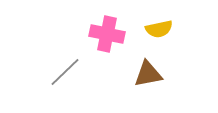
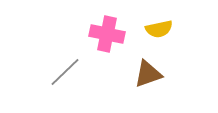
brown triangle: rotated 8 degrees counterclockwise
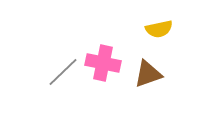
pink cross: moved 4 px left, 29 px down
gray line: moved 2 px left
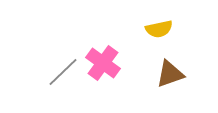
pink cross: rotated 24 degrees clockwise
brown triangle: moved 22 px right
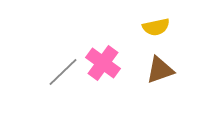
yellow semicircle: moved 3 px left, 2 px up
brown triangle: moved 10 px left, 4 px up
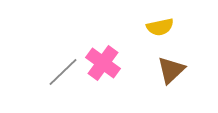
yellow semicircle: moved 4 px right
brown triangle: moved 11 px right; rotated 24 degrees counterclockwise
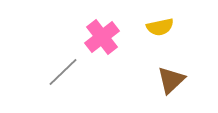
pink cross: moved 1 px left, 26 px up; rotated 16 degrees clockwise
brown triangle: moved 10 px down
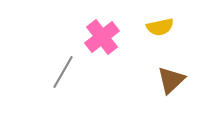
gray line: rotated 16 degrees counterclockwise
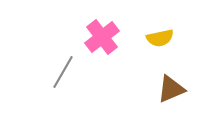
yellow semicircle: moved 11 px down
brown triangle: moved 9 px down; rotated 20 degrees clockwise
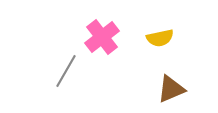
gray line: moved 3 px right, 1 px up
